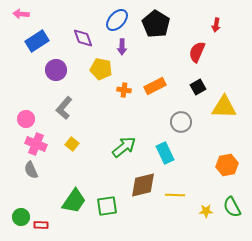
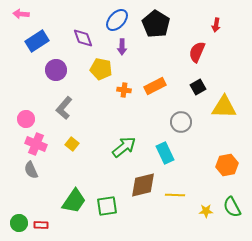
green circle: moved 2 px left, 6 px down
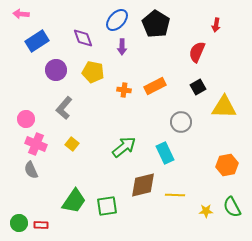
yellow pentagon: moved 8 px left, 3 px down
